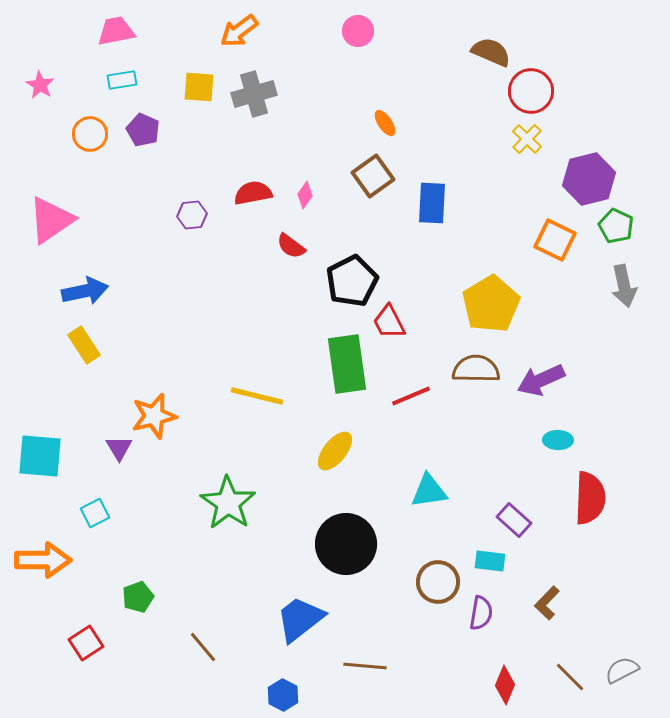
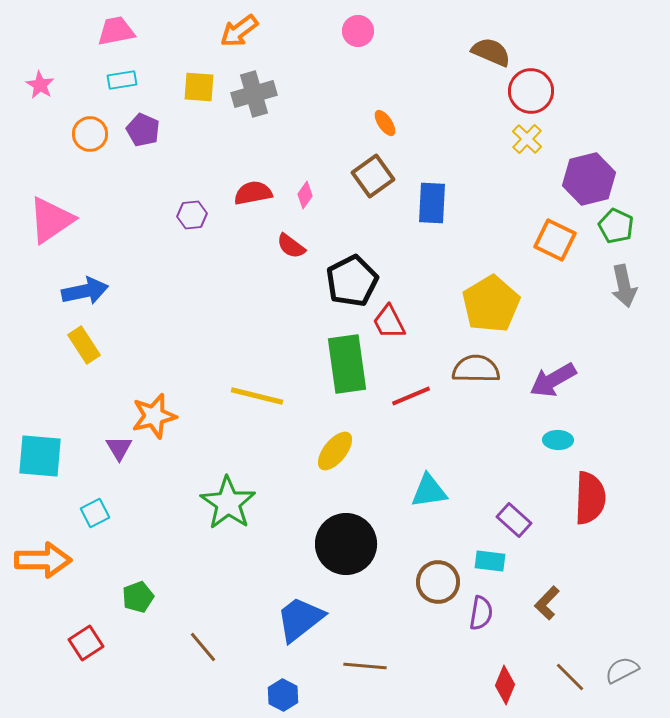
purple arrow at (541, 380): moved 12 px right; rotated 6 degrees counterclockwise
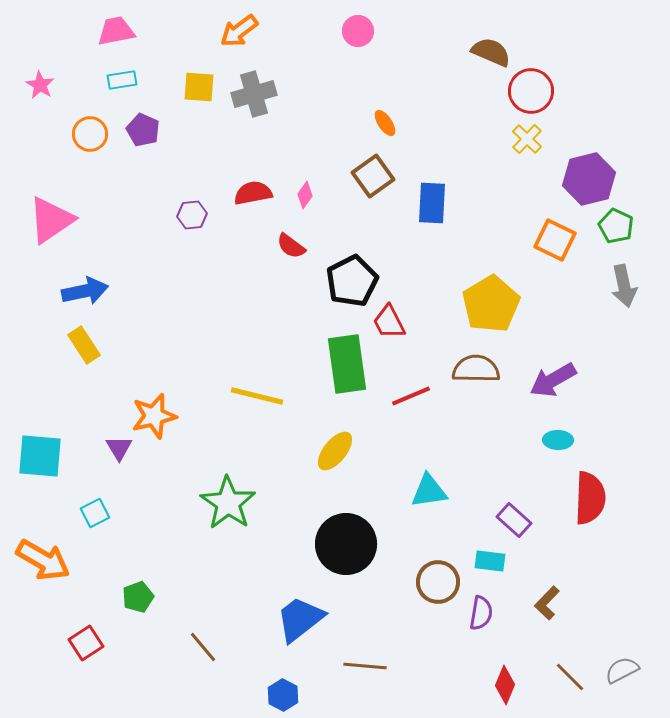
orange arrow at (43, 560): rotated 30 degrees clockwise
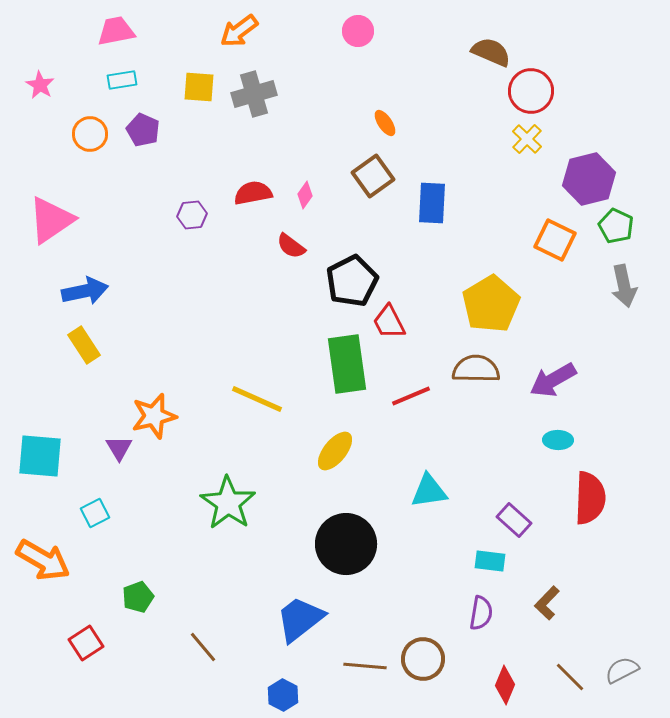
yellow line at (257, 396): moved 3 px down; rotated 10 degrees clockwise
brown circle at (438, 582): moved 15 px left, 77 px down
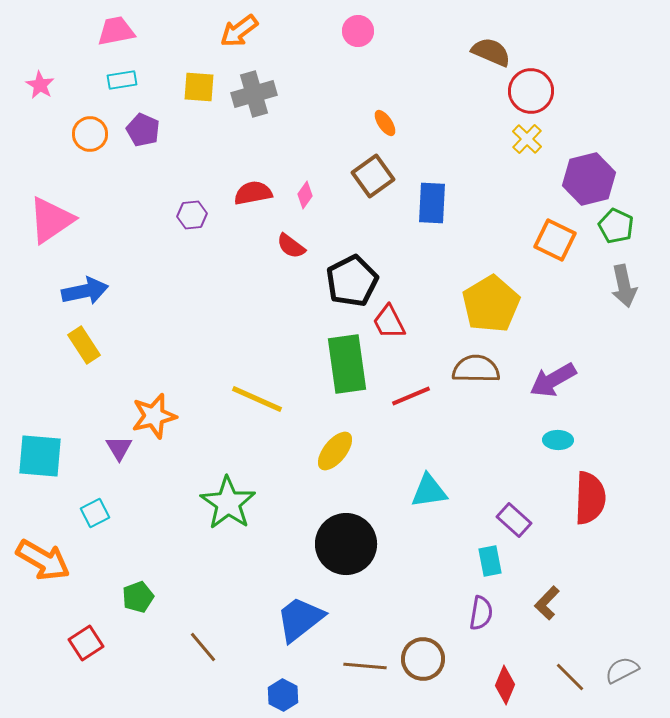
cyan rectangle at (490, 561): rotated 72 degrees clockwise
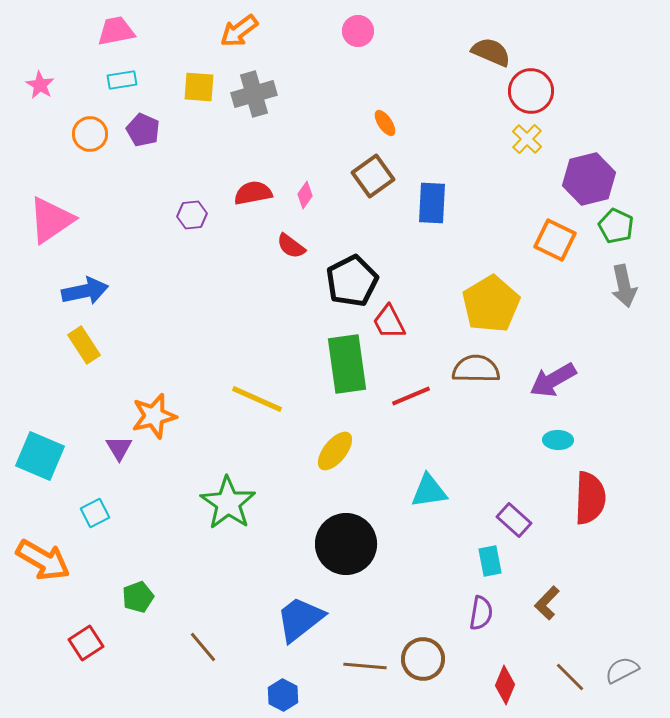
cyan square at (40, 456): rotated 18 degrees clockwise
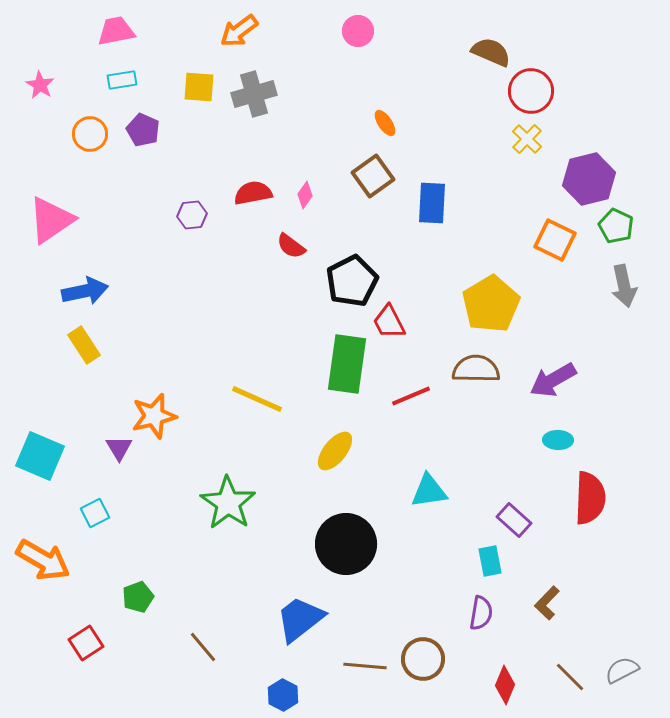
green rectangle at (347, 364): rotated 16 degrees clockwise
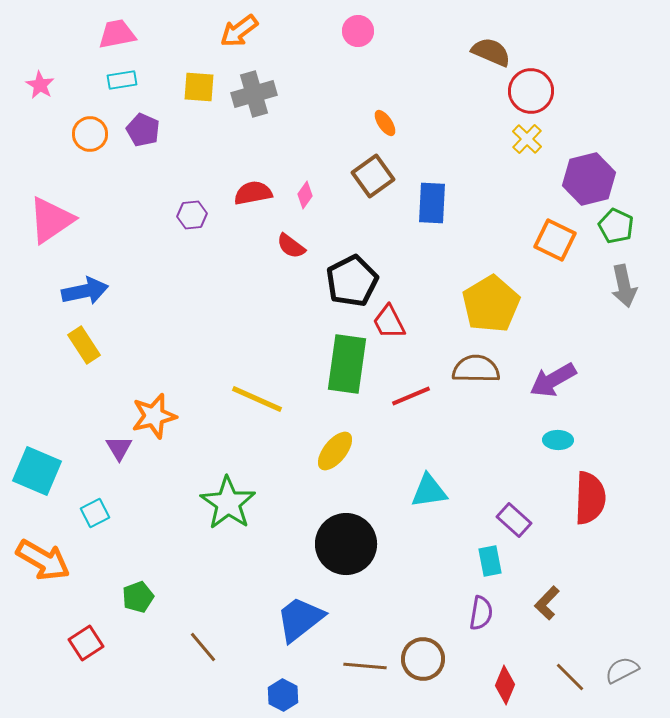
pink trapezoid at (116, 31): moved 1 px right, 3 px down
cyan square at (40, 456): moved 3 px left, 15 px down
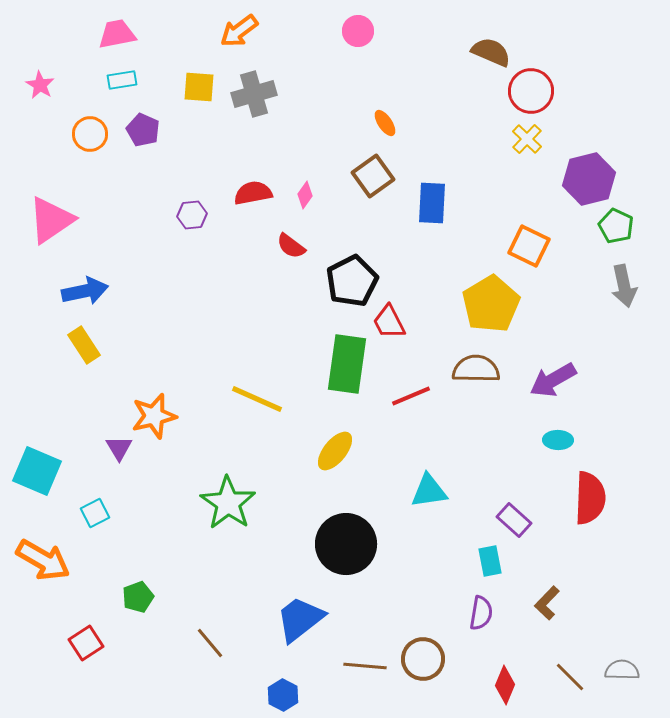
orange square at (555, 240): moved 26 px left, 6 px down
brown line at (203, 647): moved 7 px right, 4 px up
gray semicircle at (622, 670): rotated 28 degrees clockwise
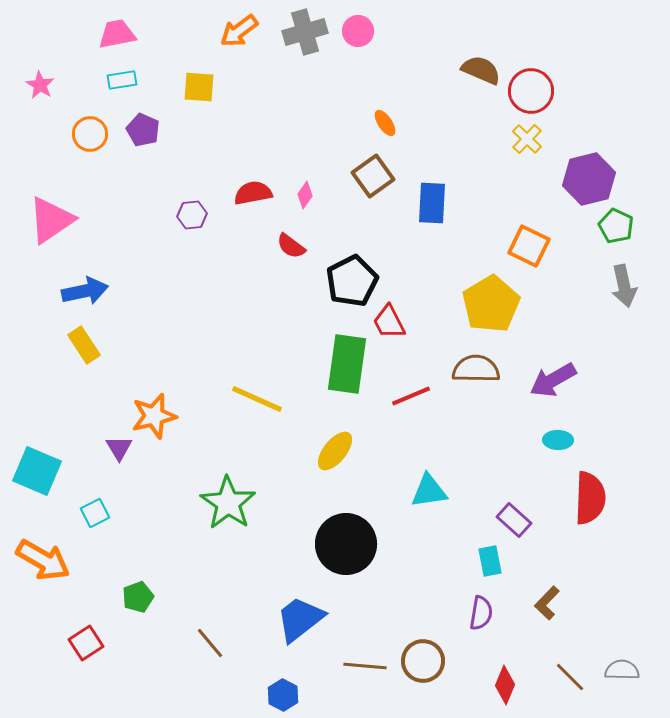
brown semicircle at (491, 52): moved 10 px left, 18 px down
gray cross at (254, 94): moved 51 px right, 62 px up
brown circle at (423, 659): moved 2 px down
